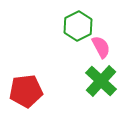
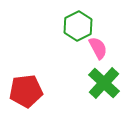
pink semicircle: moved 3 px left, 1 px down
green cross: moved 3 px right, 2 px down
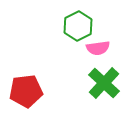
pink semicircle: rotated 110 degrees clockwise
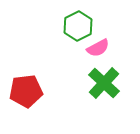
pink semicircle: rotated 20 degrees counterclockwise
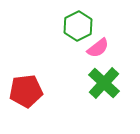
pink semicircle: rotated 10 degrees counterclockwise
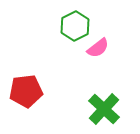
green hexagon: moved 3 px left
green cross: moved 26 px down
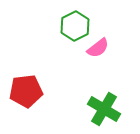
green cross: rotated 12 degrees counterclockwise
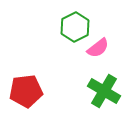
green hexagon: moved 1 px down
green cross: moved 18 px up
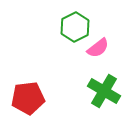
red pentagon: moved 2 px right, 7 px down
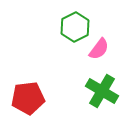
pink semicircle: moved 1 px right, 1 px down; rotated 15 degrees counterclockwise
green cross: moved 2 px left
